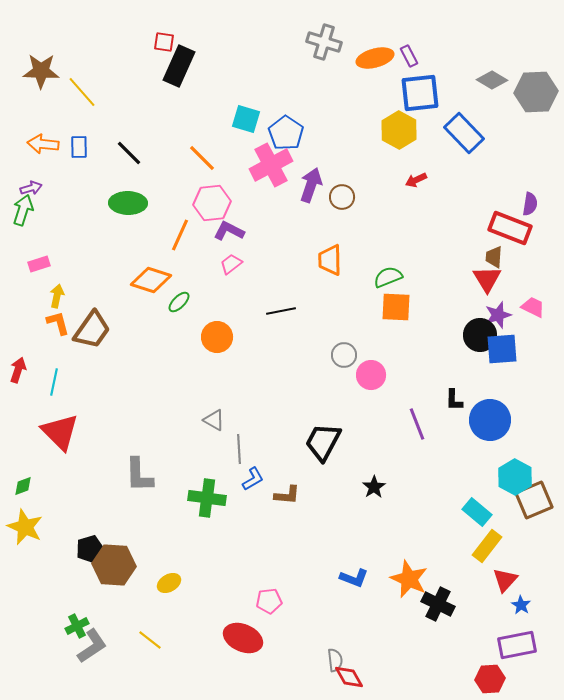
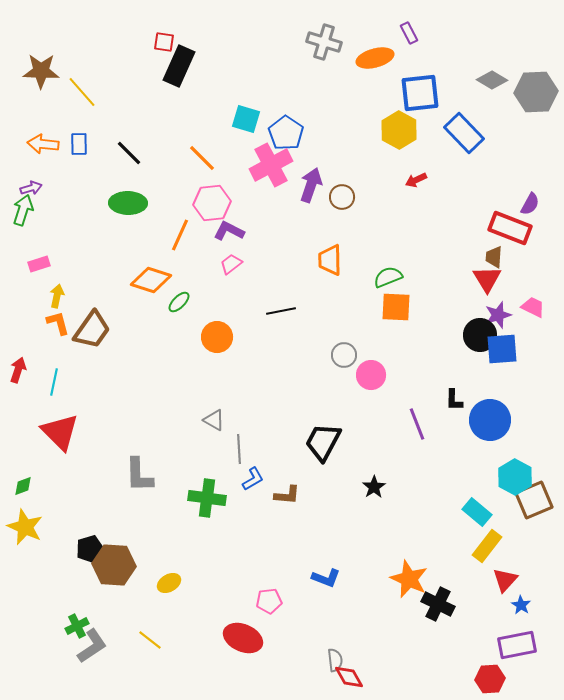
purple rectangle at (409, 56): moved 23 px up
blue rectangle at (79, 147): moved 3 px up
purple semicircle at (530, 204): rotated 20 degrees clockwise
blue L-shape at (354, 578): moved 28 px left
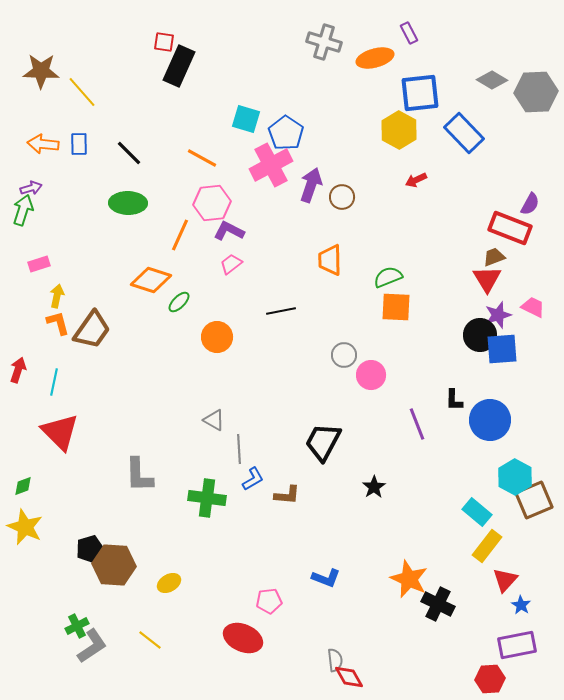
orange line at (202, 158): rotated 16 degrees counterclockwise
brown trapezoid at (494, 257): rotated 65 degrees clockwise
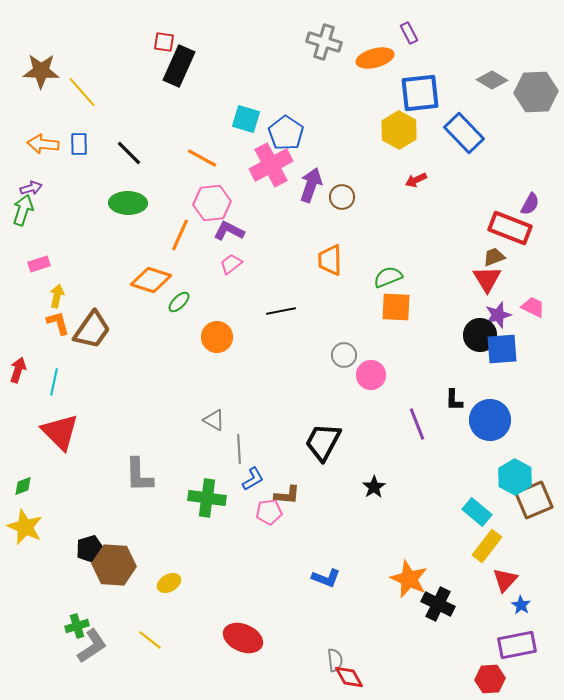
pink pentagon at (269, 601): moved 89 px up
green cross at (77, 626): rotated 10 degrees clockwise
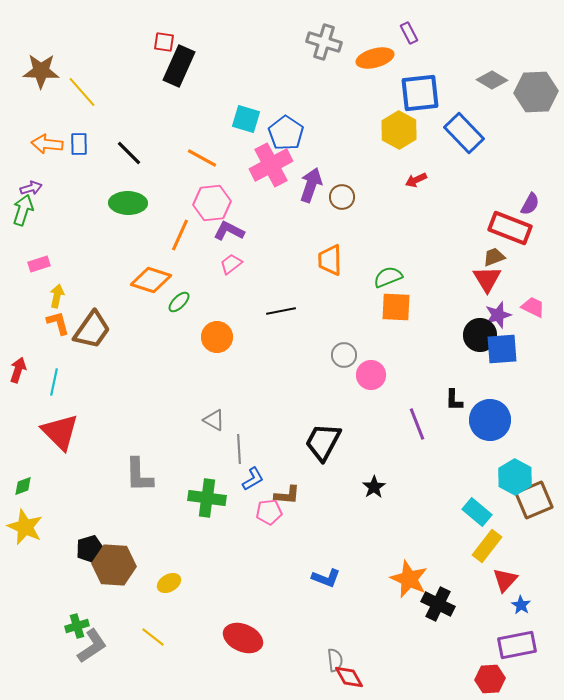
orange arrow at (43, 144): moved 4 px right
yellow line at (150, 640): moved 3 px right, 3 px up
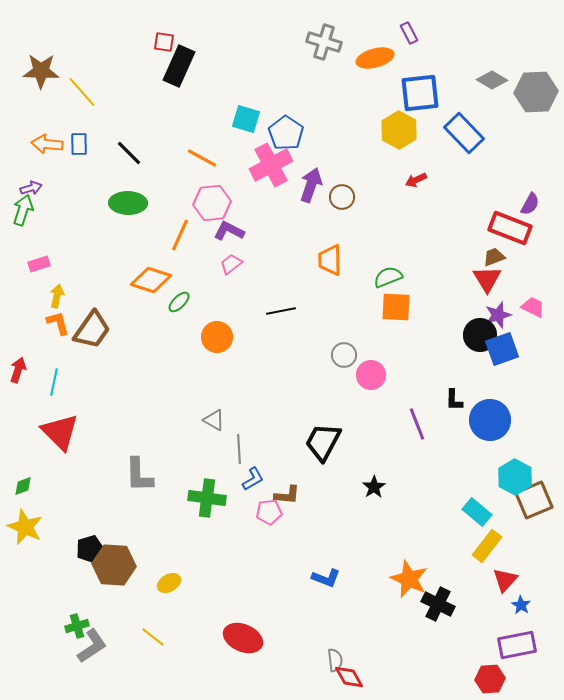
blue square at (502, 349): rotated 16 degrees counterclockwise
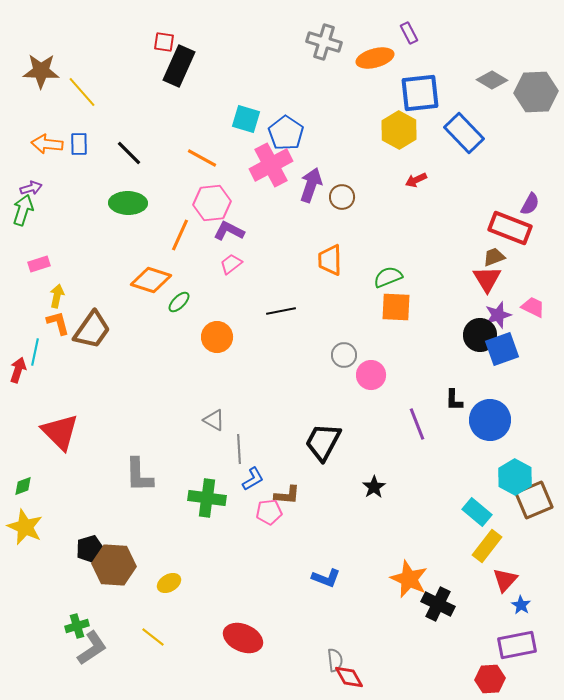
cyan line at (54, 382): moved 19 px left, 30 px up
gray L-shape at (92, 646): moved 2 px down
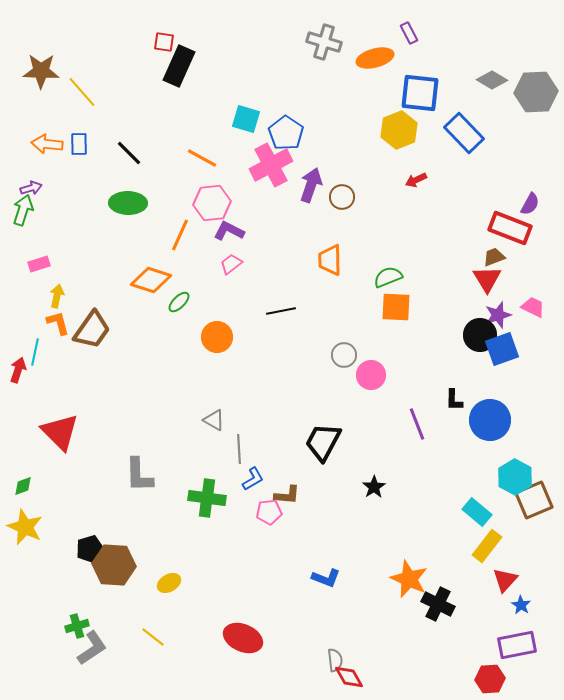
blue square at (420, 93): rotated 12 degrees clockwise
yellow hexagon at (399, 130): rotated 9 degrees clockwise
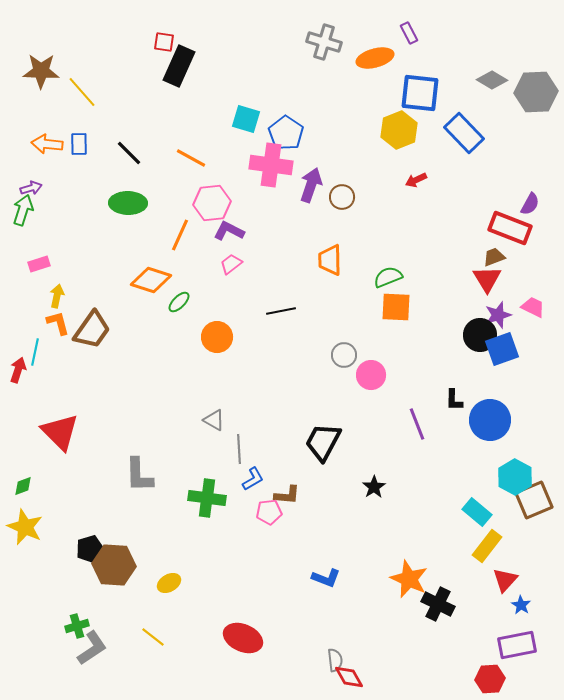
orange line at (202, 158): moved 11 px left
pink cross at (271, 165): rotated 36 degrees clockwise
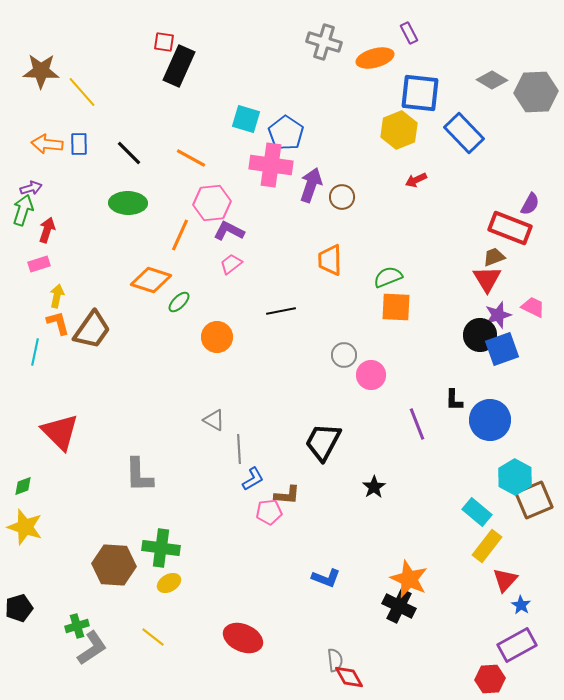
red arrow at (18, 370): moved 29 px right, 140 px up
green cross at (207, 498): moved 46 px left, 50 px down
yellow star at (25, 527): rotated 6 degrees counterclockwise
black pentagon at (90, 549): moved 71 px left, 59 px down
black cross at (438, 604): moved 39 px left, 2 px down
purple rectangle at (517, 645): rotated 18 degrees counterclockwise
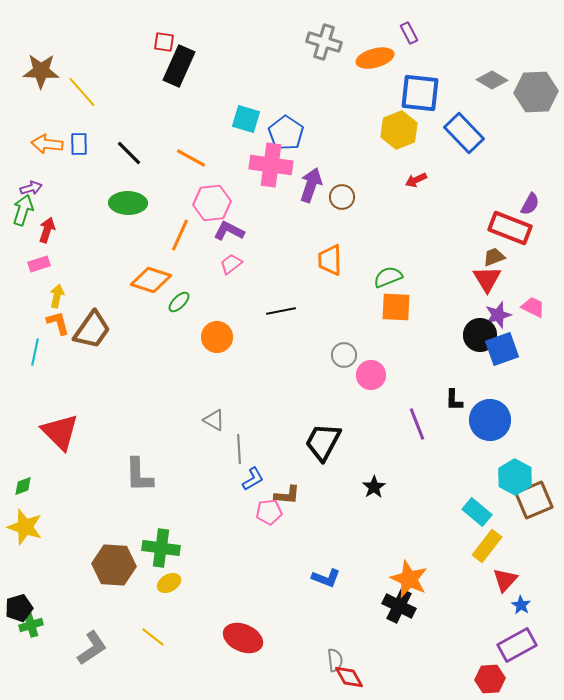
green cross at (77, 626): moved 46 px left, 1 px up
